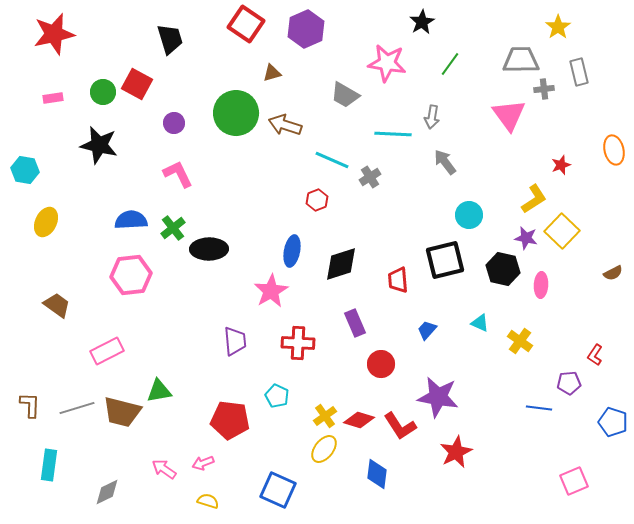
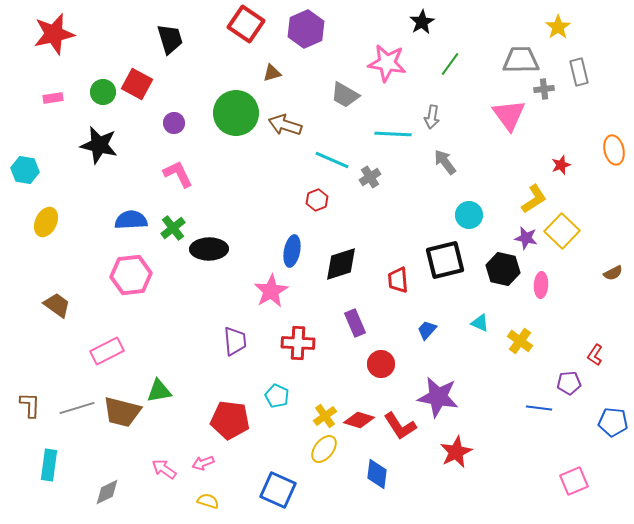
blue pentagon at (613, 422): rotated 12 degrees counterclockwise
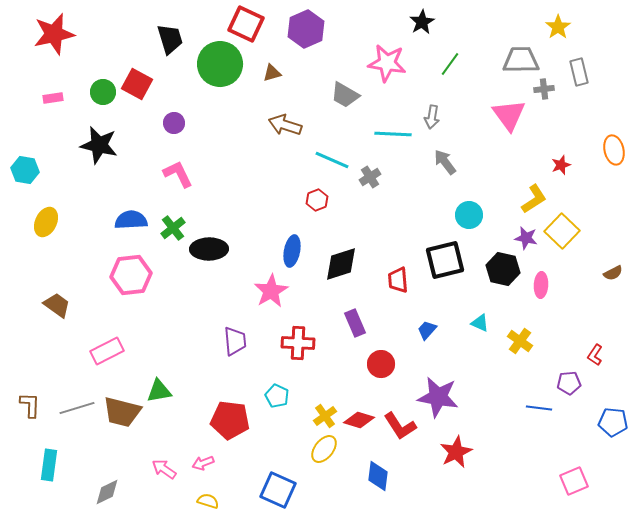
red square at (246, 24): rotated 9 degrees counterclockwise
green circle at (236, 113): moved 16 px left, 49 px up
blue diamond at (377, 474): moved 1 px right, 2 px down
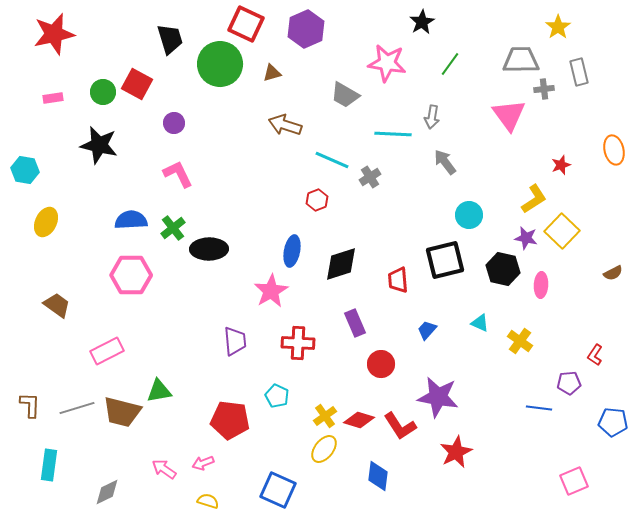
pink hexagon at (131, 275): rotated 6 degrees clockwise
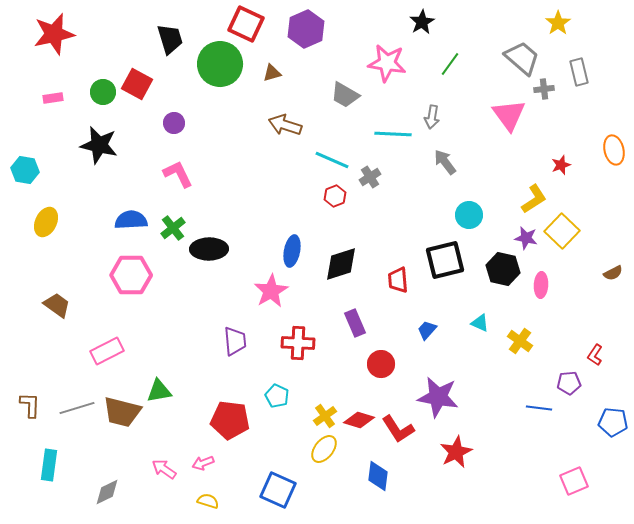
yellow star at (558, 27): moved 4 px up
gray trapezoid at (521, 60): moved 1 px right, 2 px up; rotated 42 degrees clockwise
red hexagon at (317, 200): moved 18 px right, 4 px up
red L-shape at (400, 426): moved 2 px left, 3 px down
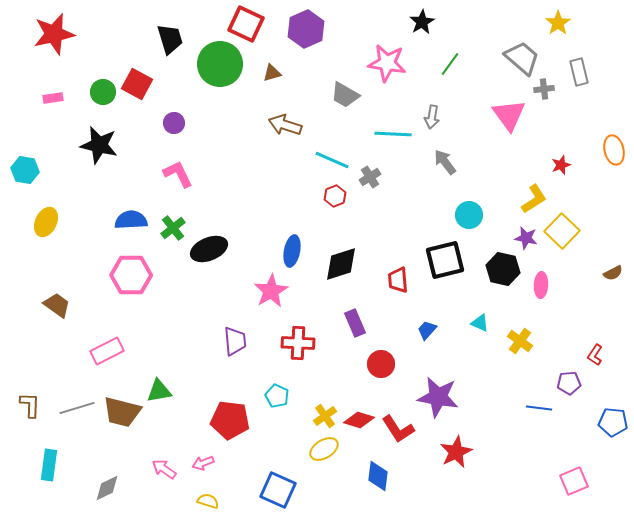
black ellipse at (209, 249): rotated 21 degrees counterclockwise
yellow ellipse at (324, 449): rotated 20 degrees clockwise
gray diamond at (107, 492): moved 4 px up
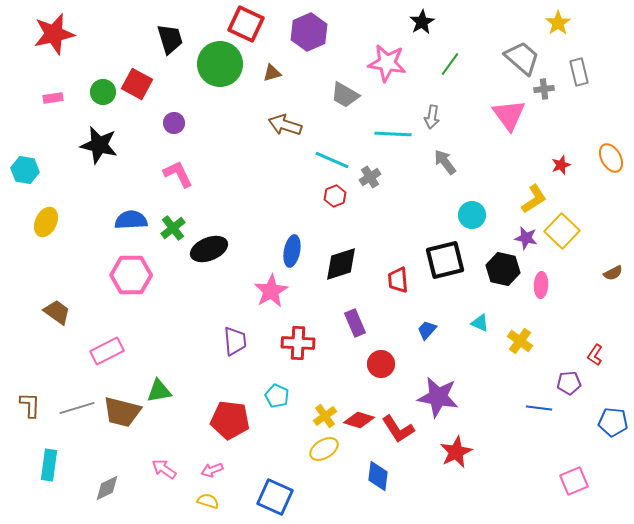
purple hexagon at (306, 29): moved 3 px right, 3 px down
orange ellipse at (614, 150): moved 3 px left, 8 px down; rotated 16 degrees counterclockwise
cyan circle at (469, 215): moved 3 px right
brown trapezoid at (57, 305): moved 7 px down
pink arrow at (203, 463): moved 9 px right, 7 px down
blue square at (278, 490): moved 3 px left, 7 px down
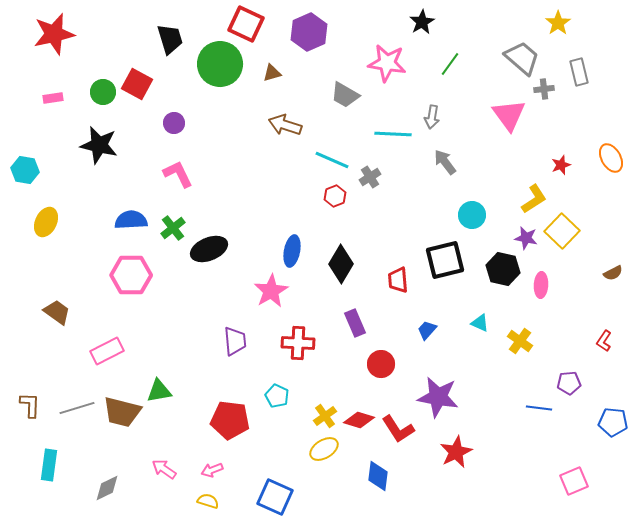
black diamond at (341, 264): rotated 42 degrees counterclockwise
red L-shape at (595, 355): moved 9 px right, 14 px up
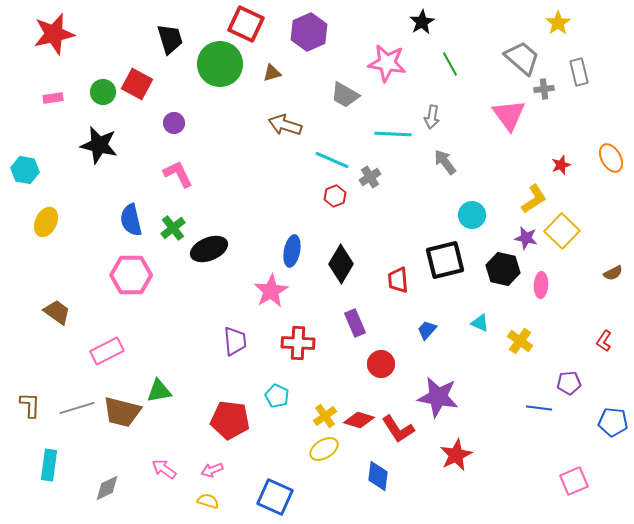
green line at (450, 64): rotated 65 degrees counterclockwise
blue semicircle at (131, 220): rotated 100 degrees counterclockwise
red star at (456, 452): moved 3 px down
